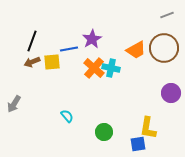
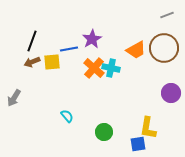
gray arrow: moved 6 px up
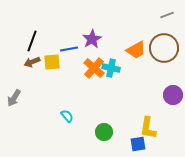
purple circle: moved 2 px right, 2 px down
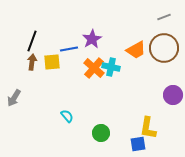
gray line: moved 3 px left, 2 px down
brown arrow: rotated 119 degrees clockwise
cyan cross: moved 1 px up
green circle: moved 3 px left, 1 px down
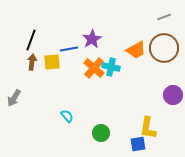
black line: moved 1 px left, 1 px up
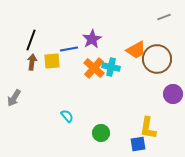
brown circle: moved 7 px left, 11 px down
yellow square: moved 1 px up
purple circle: moved 1 px up
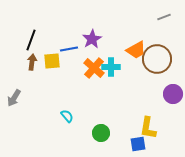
cyan cross: rotated 12 degrees counterclockwise
